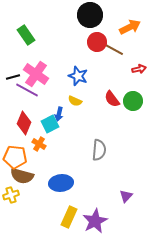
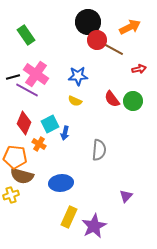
black circle: moved 2 px left, 7 px down
red circle: moved 2 px up
blue star: rotated 24 degrees counterclockwise
blue arrow: moved 6 px right, 19 px down
purple star: moved 1 px left, 5 px down
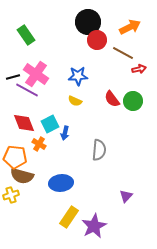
brown line: moved 10 px right, 4 px down
red diamond: rotated 45 degrees counterclockwise
yellow rectangle: rotated 10 degrees clockwise
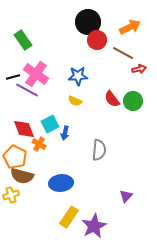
green rectangle: moved 3 px left, 5 px down
red diamond: moved 6 px down
orange pentagon: rotated 20 degrees clockwise
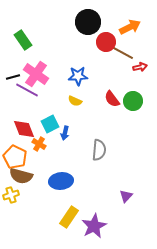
red circle: moved 9 px right, 2 px down
red arrow: moved 1 px right, 2 px up
brown semicircle: moved 1 px left
blue ellipse: moved 2 px up
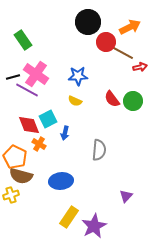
cyan square: moved 2 px left, 5 px up
red diamond: moved 5 px right, 4 px up
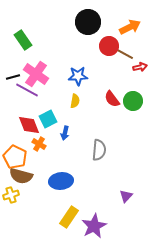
red circle: moved 3 px right, 4 px down
yellow semicircle: rotated 104 degrees counterclockwise
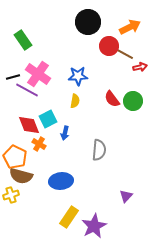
pink cross: moved 2 px right
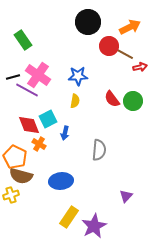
pink cross: moved 1 px down
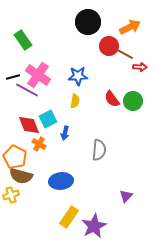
red arrow: rotated 16 degrees clockwise
